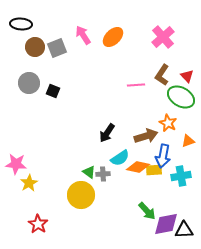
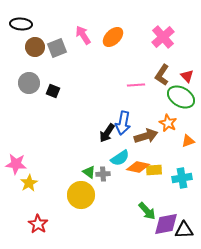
blue arrow: moved 40 px left, 33 px up
cyan cross: moved 1 px right, 2 px down
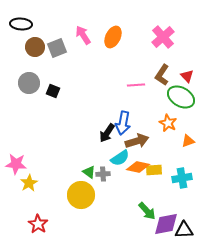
orange ellipse: rotated 20 degrees counterclockwise
brown arrow: moved 9 px left, 5 px down
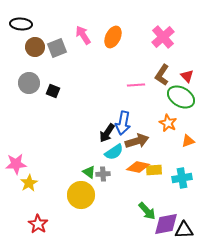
cyan semicircle: moved 6 px left, 6 px up
pink star: rotated 10 degrees counterclockwise
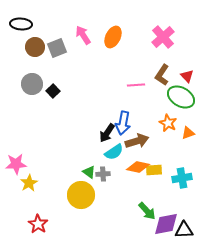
gray circle: moved 3 px right, 1 px down
black square: rotated 24 degrees clockwise
orange triangle: moved 8 px up
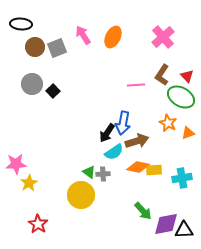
green arrow: moved 4 px left
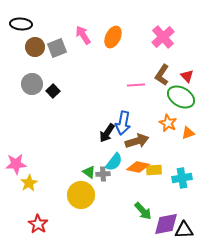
cyan semicircle: moved 10 px down; rotated 18 degrees counterclockwise
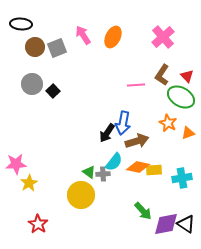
black triangle: moved 2 px right, 6 px up; rotated 36 degrees clockwise
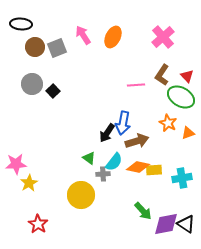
green triangle: moved 14 px up
